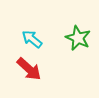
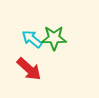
green star: moved 24 px left; rotated 25 degrees counterclockwise
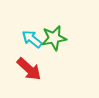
green star: rotated 10 degrees counterclockwise
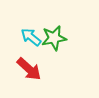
cyan arrow: moved 1 px left, 2 px up
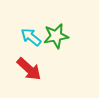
green star: moved 2 px right, 2 px up
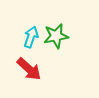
cyan arrow: rotated 70 degrees clockwise
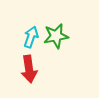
red arrow: rotated 40 degrees clockwise
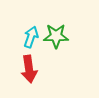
green star: rotated 10 degrees clockwise
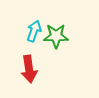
cyan arrow: moved 3 px right, 6 px up
